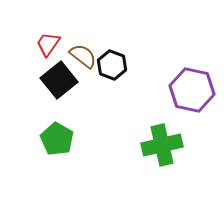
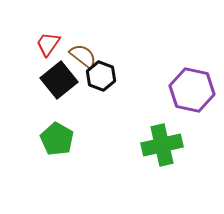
black hexagon: moved 11 px left, 11 px down
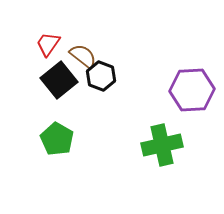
purple hexagon: rotated 15 degrees counterclockwise
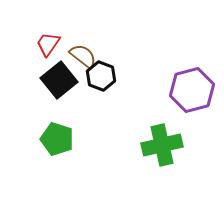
purple hexagon: rotated 12 degrees counterclockwise
green pentagon: rotated 12 degrees counterclockwise
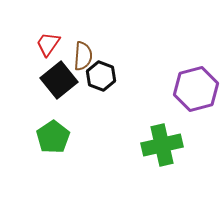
brown semicircle: rotated 56 degrees clockwise
purple hexagon: moved 4 px right, 1 px up
green pentagon: moved 4 px left, 2 px up; rotated 20 degrees clockwise
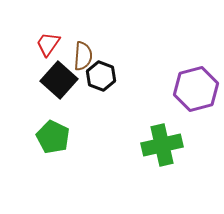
black square: rotated 9 degrees counterclockwise
green pentagon: rotated 12 degrees counterclockwise
